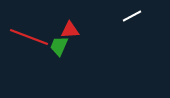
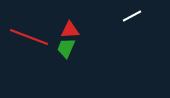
green trapezoid: moved 7 px right, 2 px down
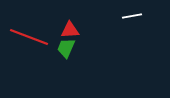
white line: rotated 18 degrees clockwise
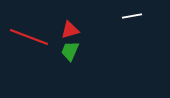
red triangle: rotated 12 degrees counterclockwise
green trapezoid: moved 4 px right, 3 px down
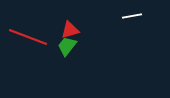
red line: moved 1 px left
green trapezoid: moved 3 px left, 5 px up; rotated 15 degrees clockwise
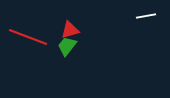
white line: moved 14 px right
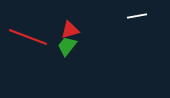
white line: moved 9 px left
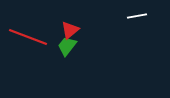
red triangle: rotated 24 degrees counterclockwise
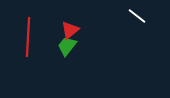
white line: rotated 48 degrees clockwise
red line: rotated 72 degrees clockwise
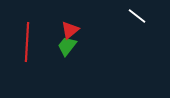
red line: moved 1 px left, 5 px down
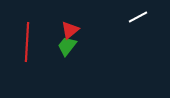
white line: moved 1 px right, 1 px down; rotated 66 degrees counterclockwise
